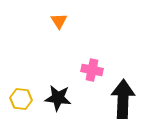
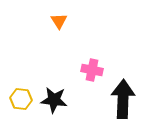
black star: moved 4 px left, 2 px down
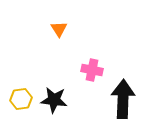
orange triangle: moved 8 px down
yellow hexagon: rotated 15 degrees counterclockwise
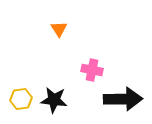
black arrow: rotated 87 degrees clockwise
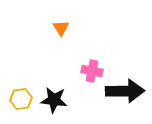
orange triangle: moved 2 px right, 1 px up
pink cross: moved 1 px down
black arrow: moved 2 px right, 8 px up
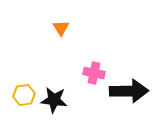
pink cross: moved 2 px right, 2 px down
black arrow: moved 4 px right
yellow hexagon: moved 3 px right, 4 px up
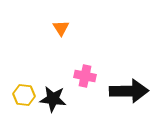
pink cross: moved 9 px left, 3 px down
yellow hexagon: rotated 15 degrees clockwise
black star: moved 1 px left, 1 px up
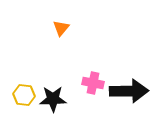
orange triangle: rotated 12 degrees clockwise
pink cross: moved 8 px right, 7 px down
black star: rotated 8 degrees counterclockwise
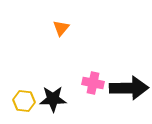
black arrow: moved 3 px up
yellow hexagon: moved 6 px down
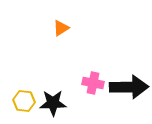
orange triangle: rotated 18 degrees clockwise
black arrow: moved 1 px up
black star: moved 4 px down
